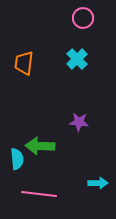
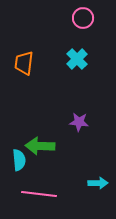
cyan semicircle: moved 2 px right, 1 px down
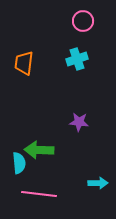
pink circle: moved 3 px down
cyan cross: rotated 25 degrees clockwise
green arrow: moved 1 px left, 4 px down
cyan semicircle: moved 3 px down
